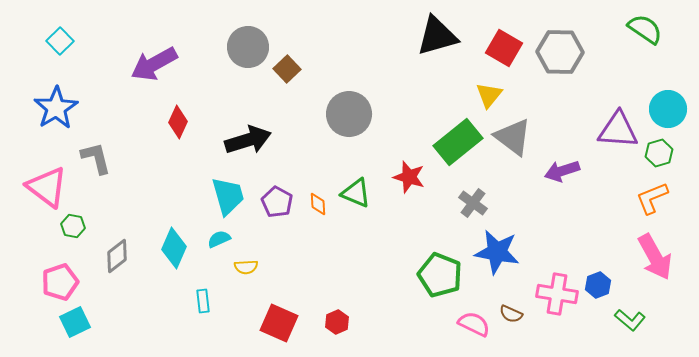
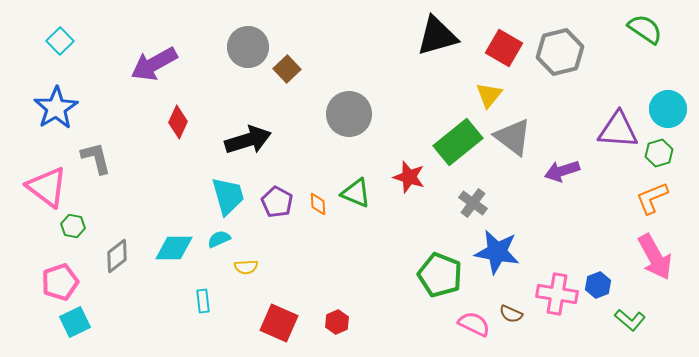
gray hexagon at (560, 52): rotated 15 degrees counterclockwise
cyan diamond at (174, 248): rotated 66 degrees clockwise
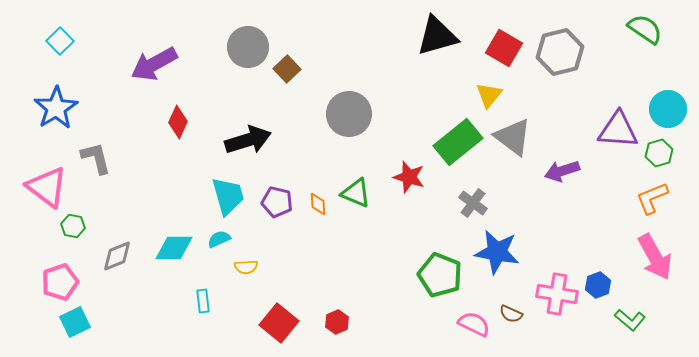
purple pentagon at (277, 202): rotated 16 degrees counterclockwise
gray diamond at (117, 256): rotated 16 degrees clockwise
red square at (279, 323): rotated 15 degrees clockwise
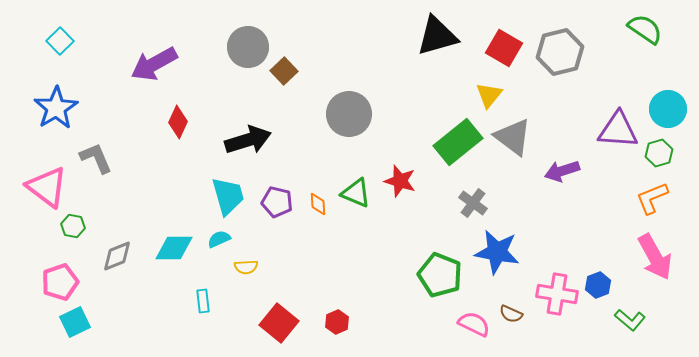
brown square at (287, 69): moved 3 px left, 2 px down
gray L-shape at (96, 158): rotated 9 degrees counterclockwise
red star at (409, 177): moved 9 px left, 4 px down
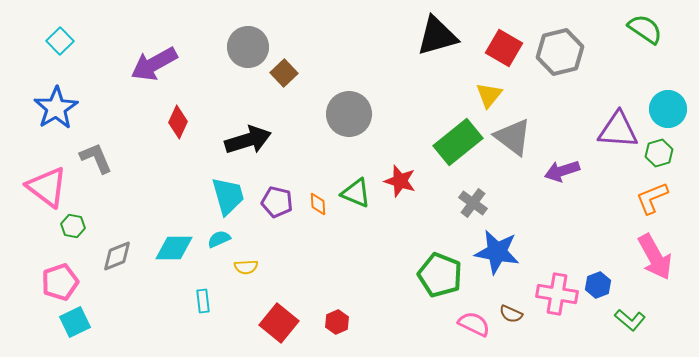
brown square at (284, 71): moved 2 px down
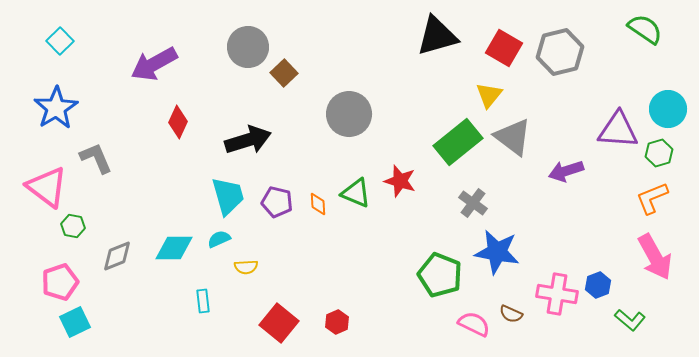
purple arrow at (562, 171): moved 4 px right
